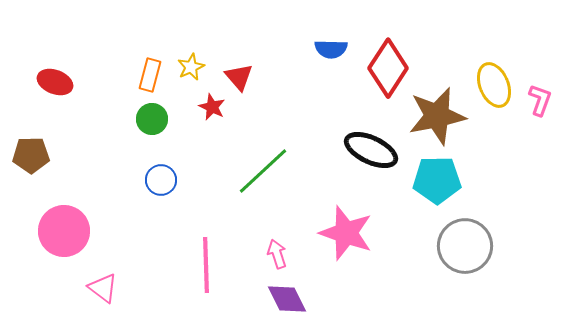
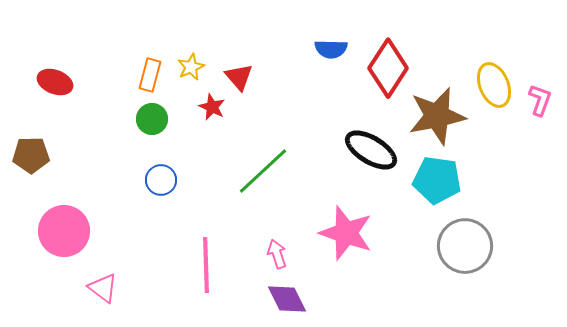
black ellipse: rotated 6 degrees clockwise
cyan pentagon: rotated 9 degrees clockwise
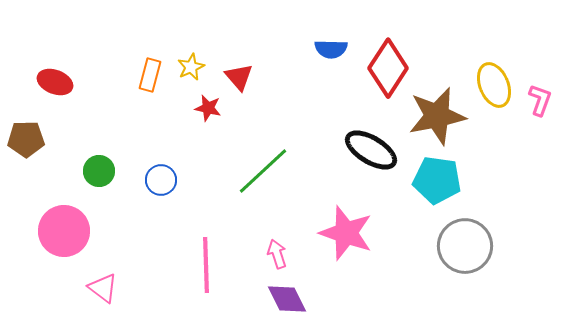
red star: moved 4 px left, 1 px down; rotated 12 degrees counterclockwise
green circle: moved 53 px left, 52 px down
brown pentagon: moved 5 px left, 16 px up
